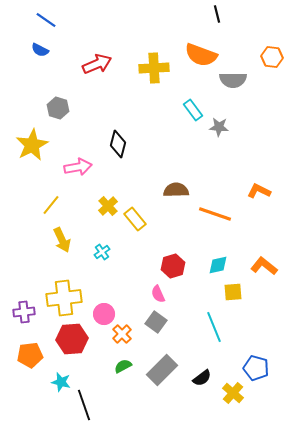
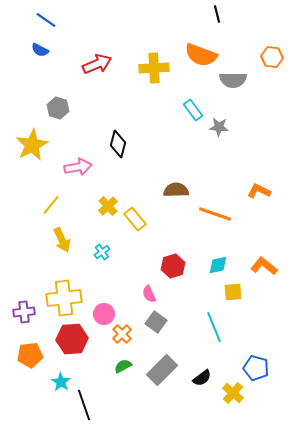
pink semicircle at (158, 294): moved 9 px left
cyan star at (61, 382): rotated 18 degrees clockwise
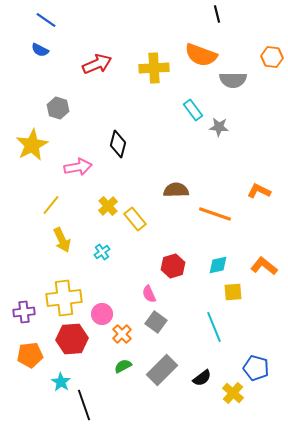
pink circle at (104, 314): moved 2 px left
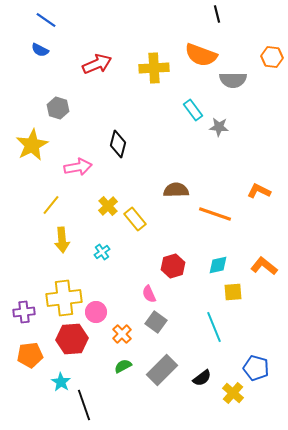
yellow arrow at (62, 240): rotated 20 degrees clockwise
pink circle at (102, 314): moved 6 px left, 2 px up
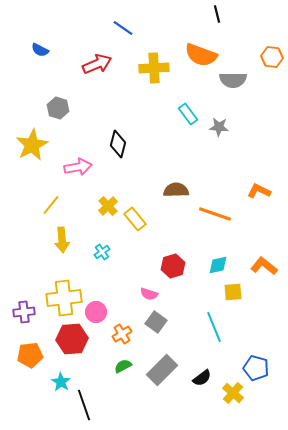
blue line at (46, 20): moved 77 px right, 8 px down
cyan rectangle at (193, 110): moved 5 px left, 4 px down
pink semicircle at (149, 294): rotated 48 degrees counterclockwise
orange cross at (122, 334): rotated 12 degrees clockwise
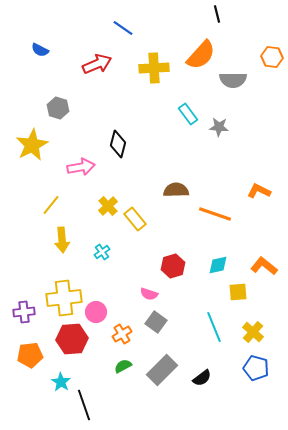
orange semicircle at (201, 55): rotated 68 degrees counterclockwise
pink arrow at (78, 167): moved 3 px right
yellow square at (233, 292): moved 5 px right
yellow cross at (233, 393): moved 20 px right, 61 px up
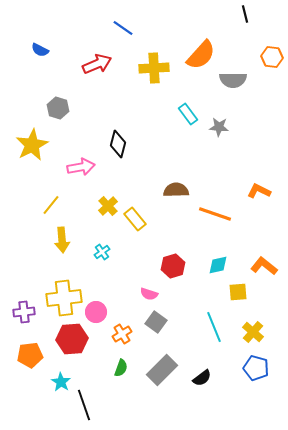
black line at (217, 14): moved 28 px right
green semicircle at (123, 366): moved 2 px left, 2 px down; rotated 138 degrees clockwise
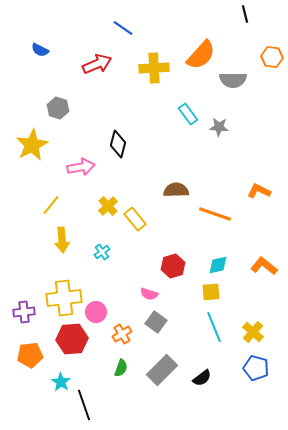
yellow square at (238, 292): moved 27 px left
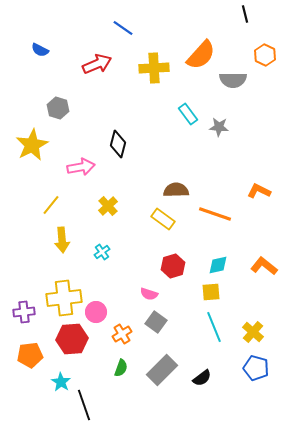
orange hexagon at (272, 57): moved 7 px left, 2 px up; rotated 20 degrees clockwise
yellow rectangle at (135, 219): moved 28 px right; rotated 15 degrees counterclockwise
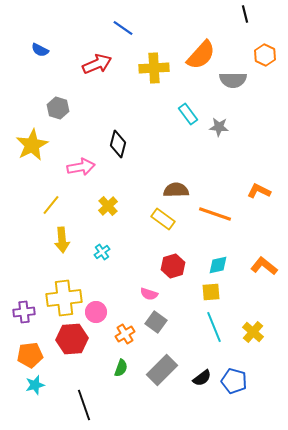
orange cross at (122, 334): moved 3 px right
blue pentagon at (256, 368): moved 22 px left, 13 px down
cyan star at (61, 382): moved 26 px left, 3 px down; rotated 24 degrees clockwise
